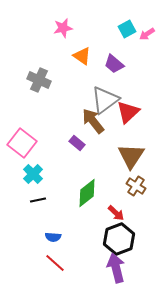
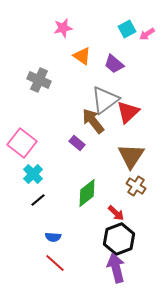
black line: rotated 28 degrees counterclockwise
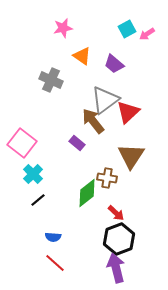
gray cross: moved 12 px right
brown cross: moved 29 px left, 8 px up; rotated 24 degrees counterclockwise
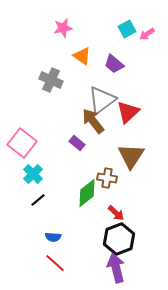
gray triangle: moved 3 px left
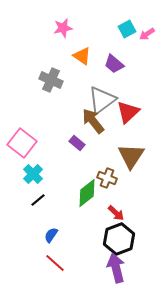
brown cross: rotated 12 degrees clockwise
blue semicircle: moved 2 px left, 2 px up; rotated 119 degrees clockwise
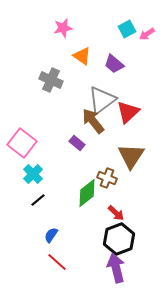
red line: moved 2 px right, 1 px up
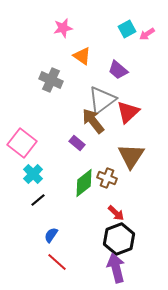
purple trapezoid: moved 4 px right, 6 px down
green diamond: moved 3 px left, 10 px up
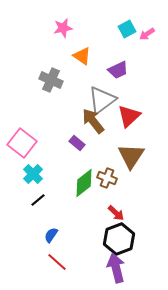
purple trapezoid: rotated 65 degrees counterclockwise
red triangle: moved 1 px right, 4 px down
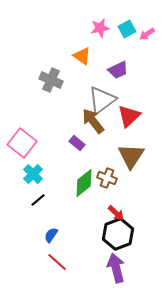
pink star: moved 37 px right
black hexagon: moved 1 px left, 5 px up
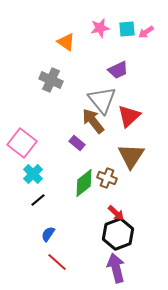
cyan square: rotated 24 degrees clockwise
pink arrow: moved 1 px left, 2 px up
orange triangle: moved 16 px left, 14 px up
gray triangle: rotated 32 degrees counterclockwise
blue semicircle: moved 3 px left, 1 px up
